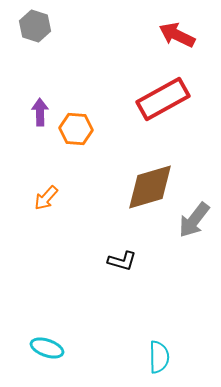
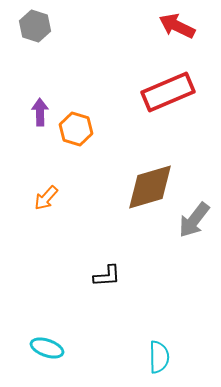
red arrow: moved 9 px up
red rectangle: moved 5 px right, 7 px up; rotated 6 degrees clockwise
orange hexagon: rotated 12 degrees clockwise
black L-shape: moved 15 px left, 15 px down; rotated 20 degrees counterclockwise
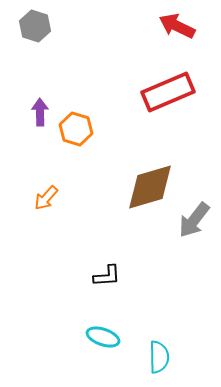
cyan ellipse: moved 56 px right, 11 px up
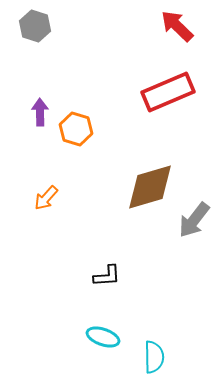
red arrow: rotated 18 degrees clockwise
cyan semicircle: moved 5 px left
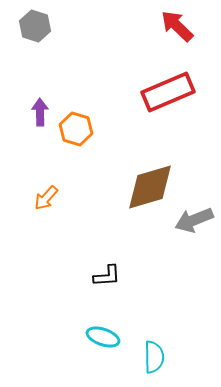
gray arrow: rotated 30 degrees clockwise
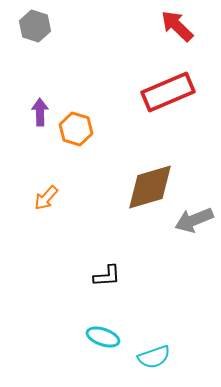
cyan semicircle: rotated 72 degrees clockwise
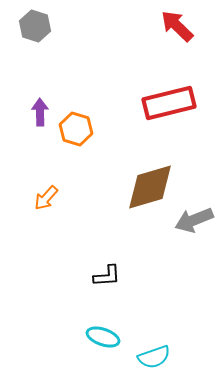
red rectangle: moved 1 px right, 11 px down; rotated 9 degrees clockwise
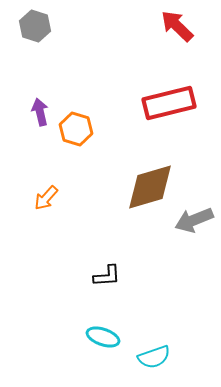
purple arrow: rotated 12 degrees counterclockwise
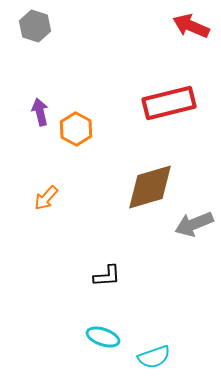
red arrow: moved 14 px right; rotated 21 degrees counterclockwise
orange hexagon: rotated 12 degrees clockwise
gray arrow: moved 4 px down
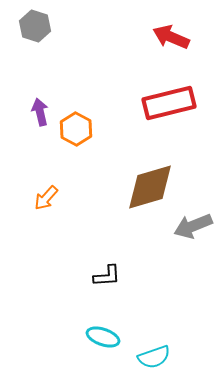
red arrow: moved 20 px left, 11 px down
gray arrow: moved 1 px left, 2 px down
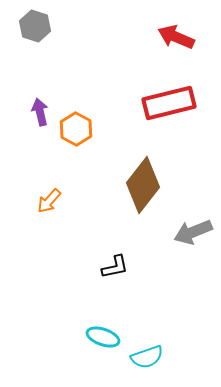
red arrow: moved 5 px right
brown diamond: moved 7 px left, 2 px up; rotated 36 degrees counterclockwise
orange arrow: moved 3 px right, 3 px down
gray arrow: moved 6 px down
black L-shape: moved 8 px right, 9 px up; rotated 8 degrees counterclockwise
cyan semicircle: moved 7 px left
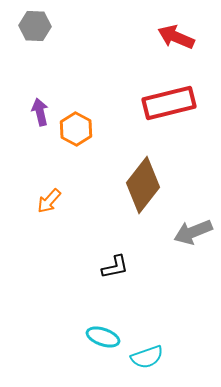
gray hexagon: rotated 16 degrees counterclockwise
